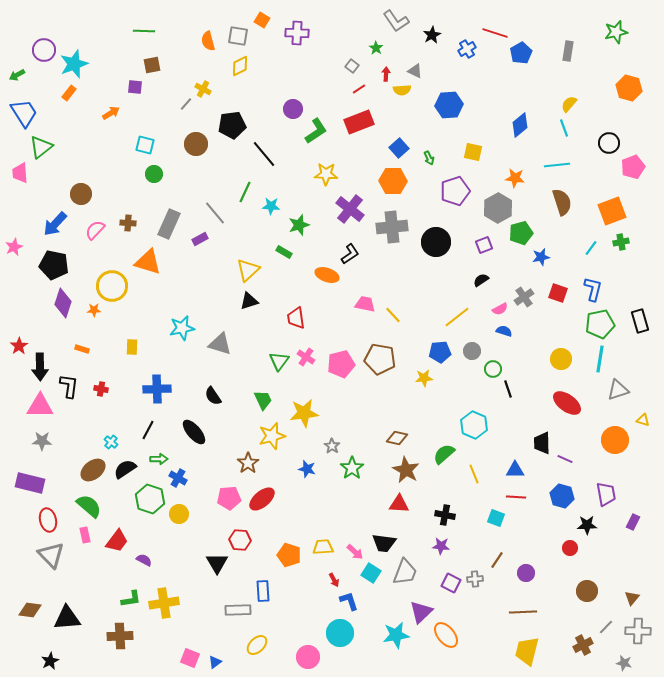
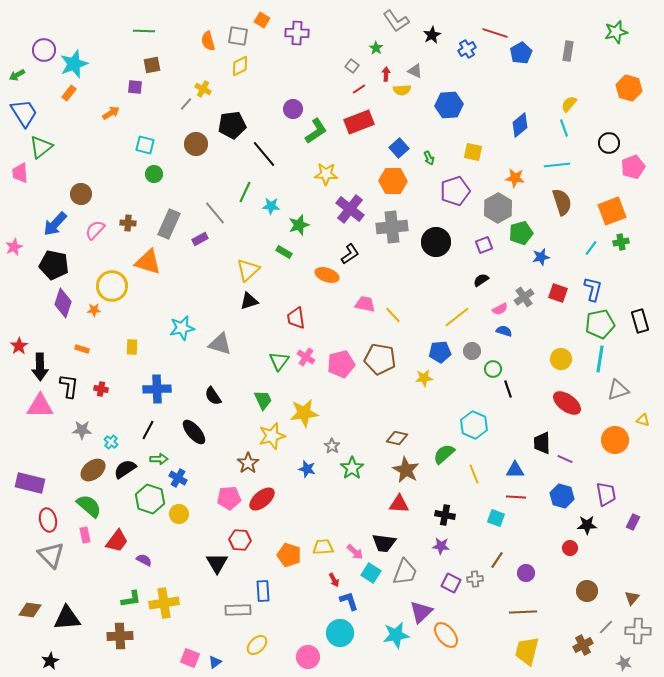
gray star at (42, 441): moved 40 px right, 11 px up
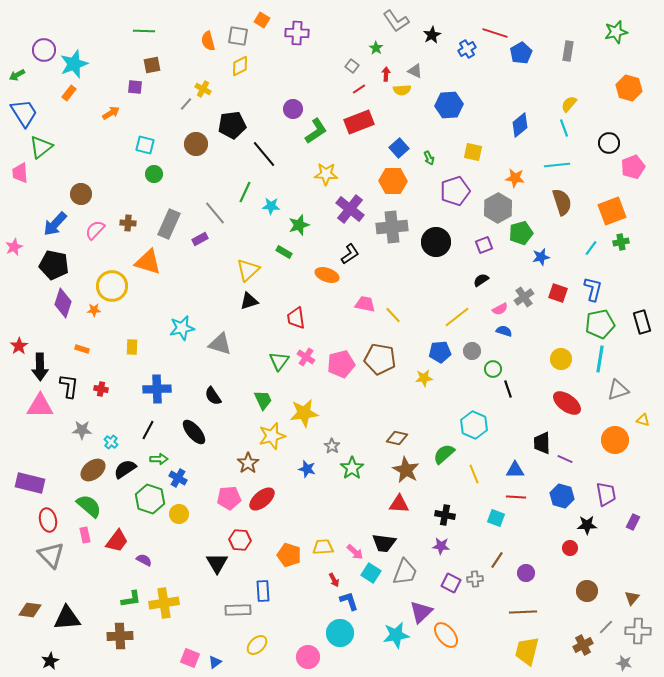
black rectangle at (640, 321): moved 2 px right, 1 px down
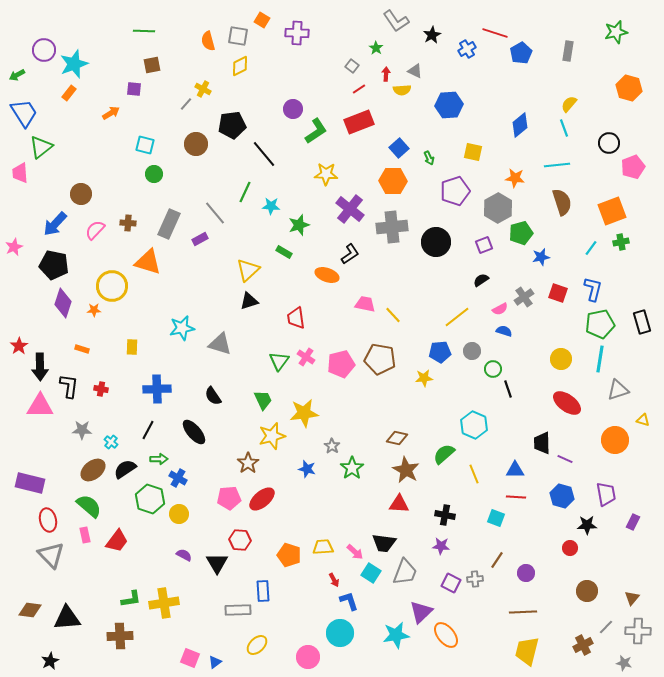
purple square at (135, 87): moved 1 px left, 2 px down
purple semicircle at (144, 560): moved 40 px right, 5 px up
